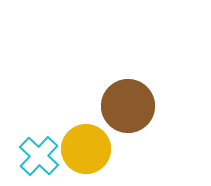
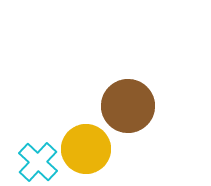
cyan cross: moved 1 px left, 6 px down
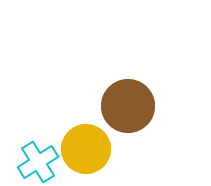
cyan cross: rotated 15 degrees clockwise
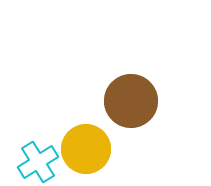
brown circle: moved 3 px right, 5 px up
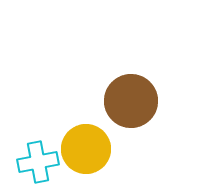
cyan cross: rotated 21 degrees clockwise
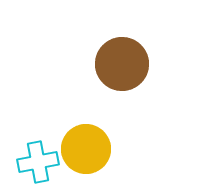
brown circle: moved 9 px left, 37 px up
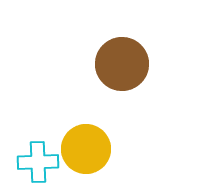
cyan cross: rotated 9 degrees clockwise
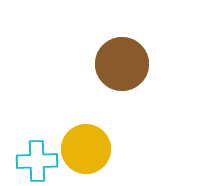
cyan cross: moved 1 px left, 1 px up
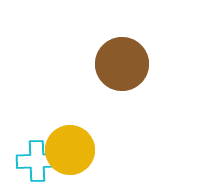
yellow circle: moved 16 px left, 1 px down
